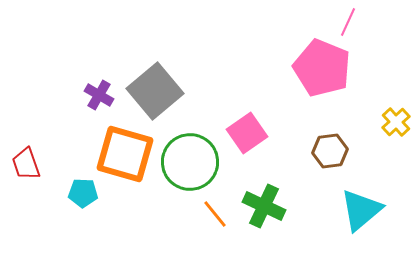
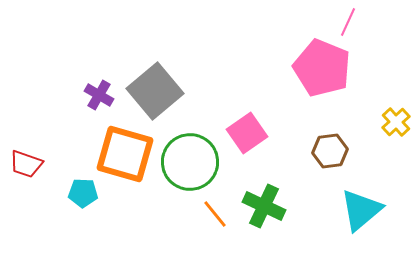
red trapezoid: rotated 52 degrees counterclockwise
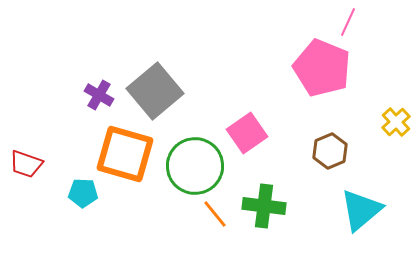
brown hexagon: rotated 16 degrees counterclockwise
green circle: moved 5 px right, 4 px down
green cross: rotated 18 degrees counterclockwise
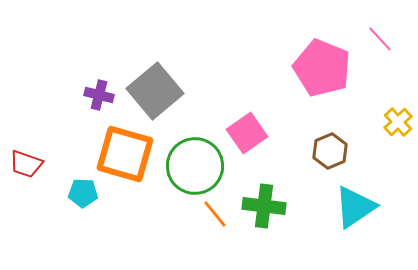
pink line: moved 32 px right, 17 px down; rotated 68 degrees counterclockwise
purple cross: rotated 16 degrees counterclockwise
yellow cross: moved 2 px right
cyan triangle: moved 6 px left, 3 px up; rotated 6 degrees clockwise
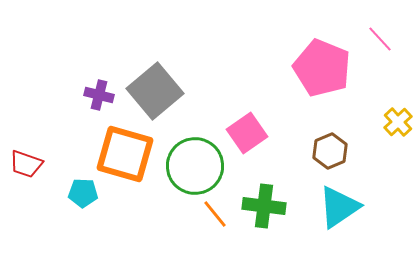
cyan triangle: moved 16 px left
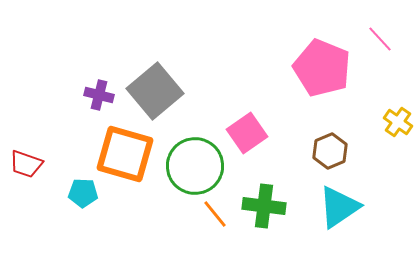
yellow cross: rotated 12 degrees counterclockwise
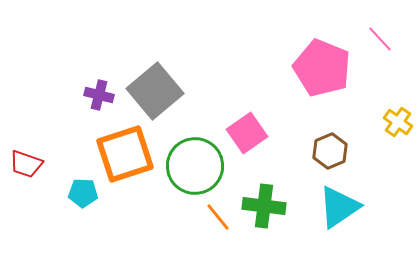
orange square: rotated 34 degrees counterclockwise
orange line: moved 3 px right, 3 px down
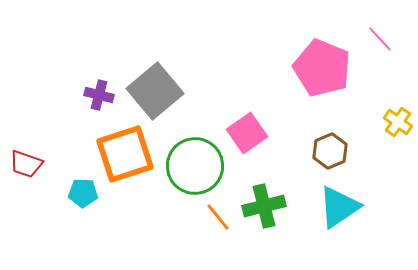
green cross: rotated 21 degrees counterclockwise
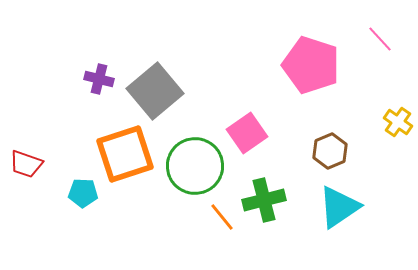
pink pentagon: moved 11 px left, 3 px up; rotated 4 degrees counterclockwise
purple cross: moved 16 px up
green cross: moved 6 px up
orange line: moved 4 px right
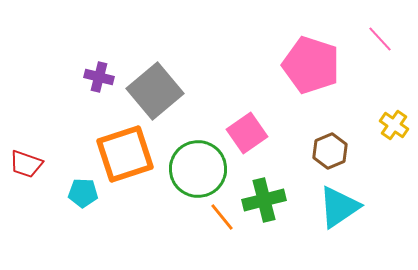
purple cross: moved 2 px up
yellow cross: moved 4 px left, 3 px down
green circle: moved 3 px right, 3 px down
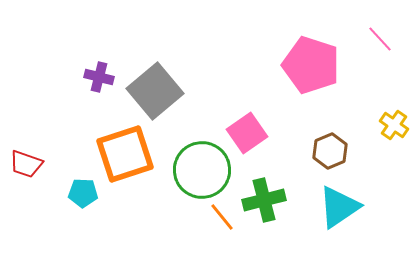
green circle: moved 4 px right, 1 px down
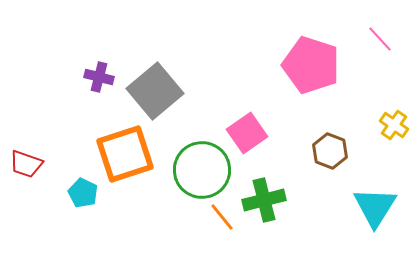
brown hexagon: rotated 16 degrees counterclockwise
cyan pentagon: rotated 24 degrees clockwise
cyan triangle: moved 36 px right; rotated 24 degrees counterclockwise
